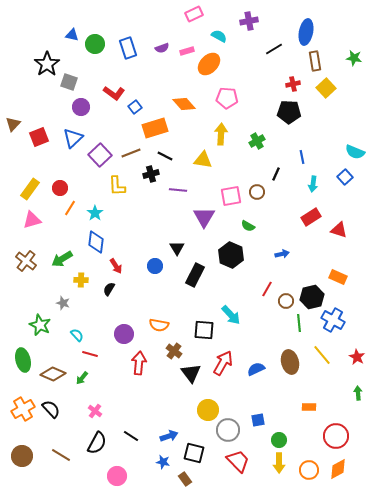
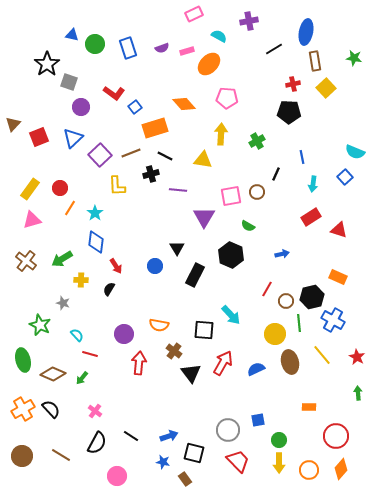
yellow circle at (208, 410): moved 67 px right, 76 px up
orange diamond at (338, 469): moved 3 px right; rotated 20 degrees counterclockwise
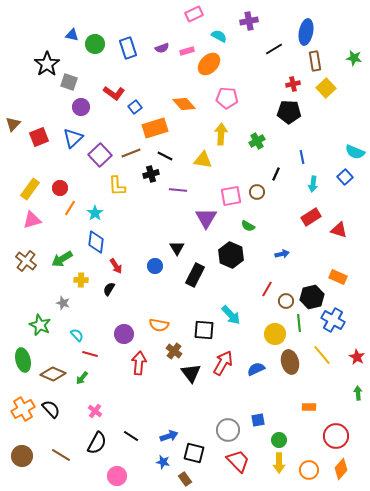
purple triangle at (204, 217): moved 2 px right, 1 px down
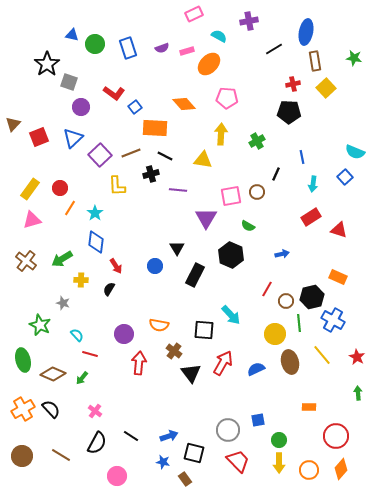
orange rectangle at (155, 128): rotated 20 degrees clockwise
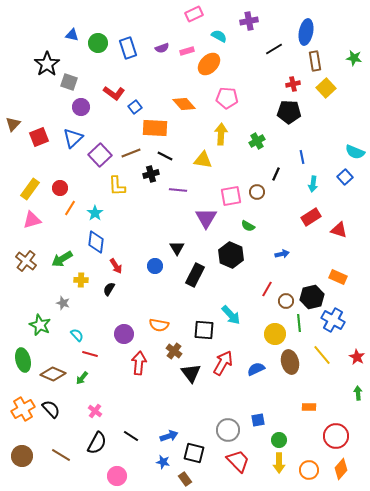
green circle at (95, 44): moved 3 px right, 1 px up
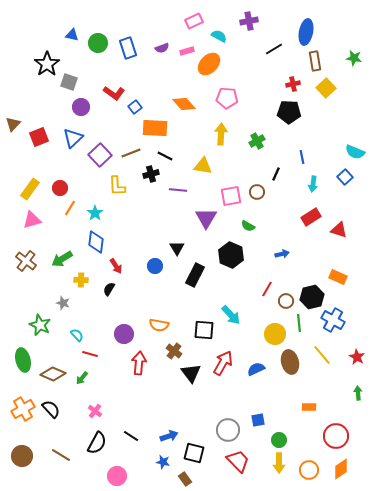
pink rectangle at (194, 14): moved 7 px down
yellow triangle at (203, 160): moved 6 px down
orange diamond at (341, 469): rotated 15 degrees clockwise
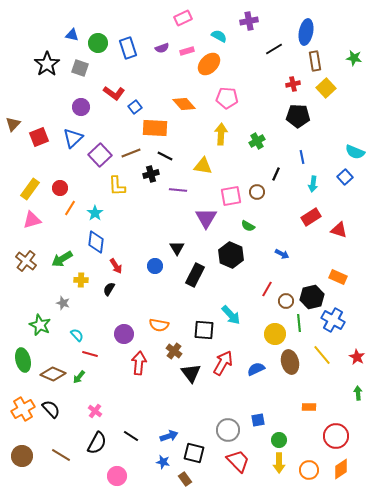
pink rectangle at (194, 21): moved 11 px left, 3 px up
gray square at (69, 82): moved 11 px right, 14 px up
black pentagon at (289, 112): moved 9 px right, 4 px down
blue arrow at (282, 254): rotated 40 degrees clockwise
green arrow at (82, 378): moved 3 px left, 1 px up
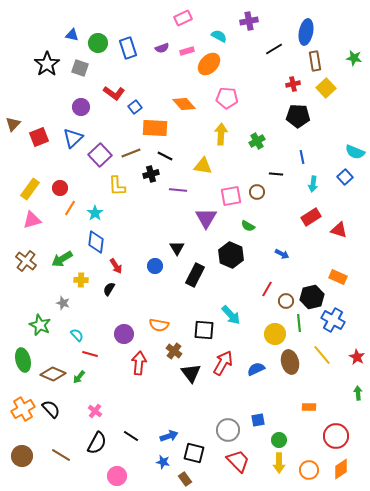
black line at (276, 174): rotated 72 degrees clockwise
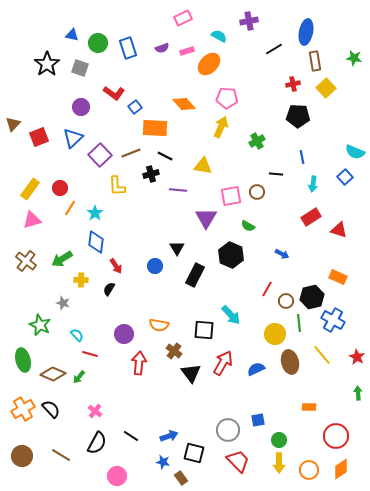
yellow arrow at (221, 134): moved 7 px up; rotated 20 degrees clockwise
brown rectangle at (185, 479): moved 4 px left, 1 px up
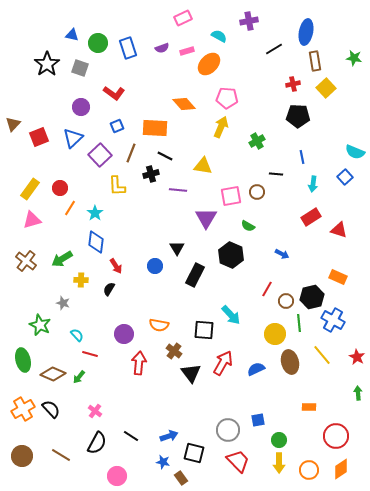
blue square at (135, 107): moved 18 px left, 19 px down; rotated 16 degrees clockwise
brown line at (131, 153): rotated 48 degrees counterclockwise
